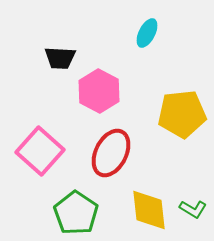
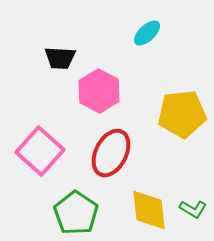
cyan ellipse: rotated 20 degrees clockwise
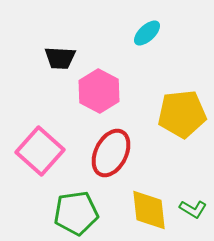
green pentagon: rotated 30 degrees clockwise
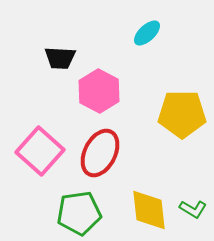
yellow pentagon: rotated 6 degrees clockwise
red ellipse: moved 11 px left
green pentagon: moved 3 px right
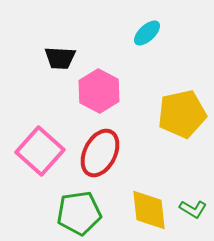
yellow pentagon: rotated 12 degrees counterclockwise
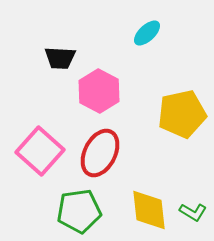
green L-shape: moved 3 px down
green pentagon: moved 2 px up
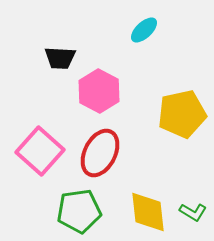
cyan ellipse: moved 3 px left, 3 px up
yellow diamond: moved 1 px left, 2 px down
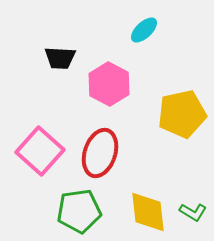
pink hexagon: moved 10 px right, 7 px up
red ellipse: rotated 9 degrees counterclockwise
